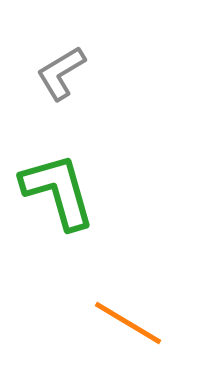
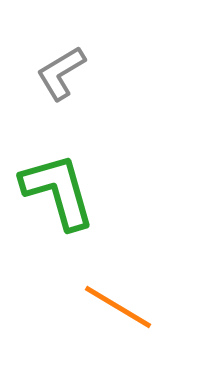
orange line: moved 10 px left, 16 px up
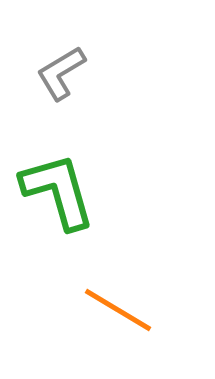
orange line: moved 3 px down
